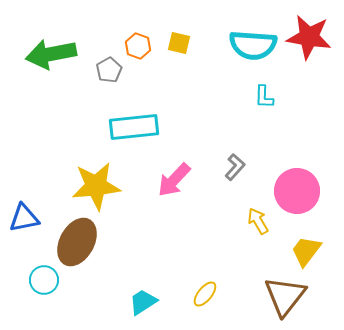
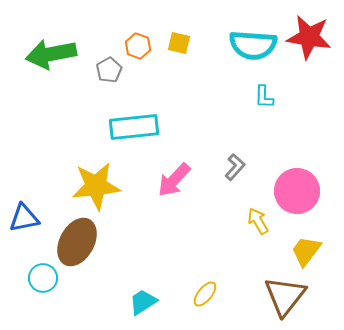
cyan circle: moved 1 px left, 2 px up
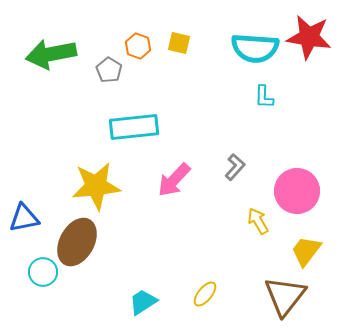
cyan semicircle: moved 2 px right, 3 px down
gray pentagon: rotated 10 degrees counterclockwise
cyan circle: moved 6 px up
